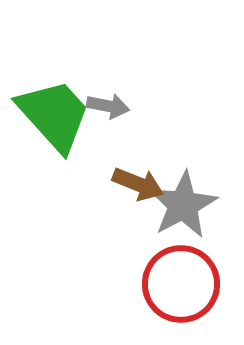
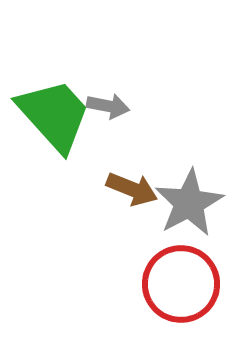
brown arrow: moved 6 px left, 5 px down
gray star: moved 6 px right, 2 px up
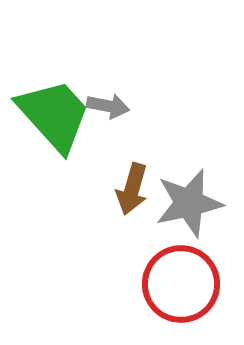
brown arrow: rotated 84 degrees clockwise
gray star: rotated 16 degrees clockwise
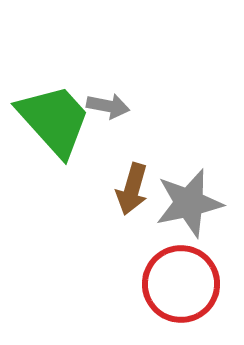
green trapezoid: moved 5 px down
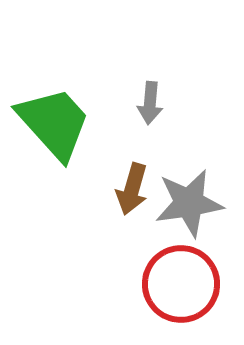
gray arrow: moved 42 px right, 3 px up; rotated 84 degrees clockwise
green trapezoid: moved 3 px down
gray star: rotated 4 degrees clockwise
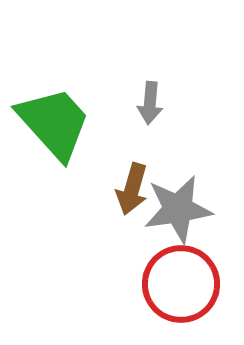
gray star: moved 11 px left, 6 px down
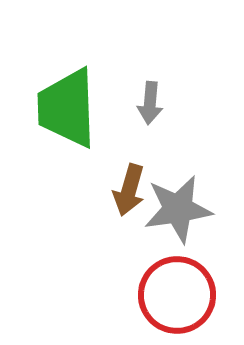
green trapezoid: moved 13 px right, 15 px up; rotated 140 degrees counterclockwise
brown arrow: moved 3 px left, 1 px down
red circle: moved 4 px left, 11 px down
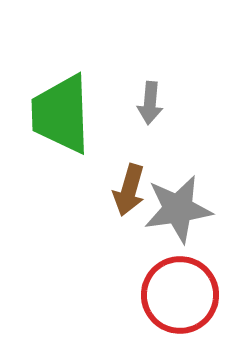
green trapezoid: moved 6 px left, 6 px down
red circle: moved 3 px right
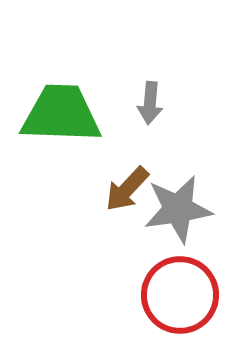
green trapezoid: rotated 94 degrees clockwise
brown arrow: moved 2 px left, 1 px up; rotated 27 degrees clockwise
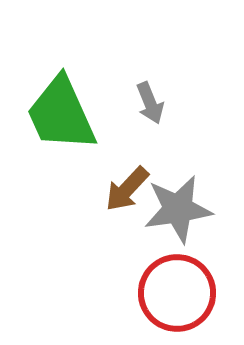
gray arrow: rotated 27 degrees counterclockwise
green trapezoid: rotated 116 degrees counterclockwise
red circle: moved 3 px left, 2 px up
